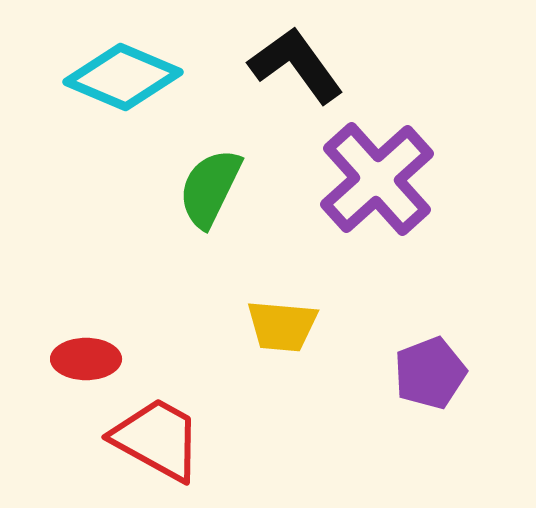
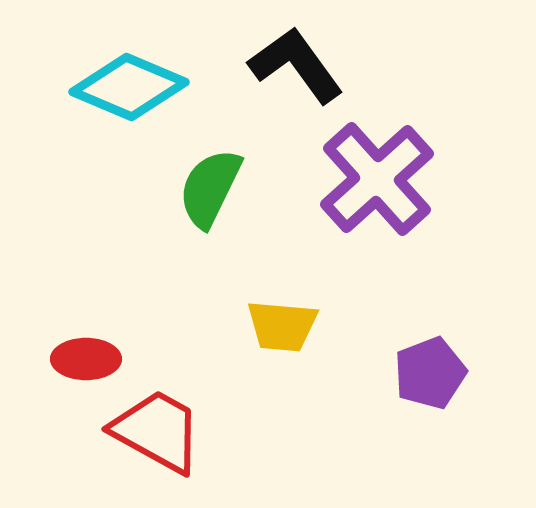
cyan diamond: moved 6 px right, 10 px down
red trapezoid: moved 8 px up
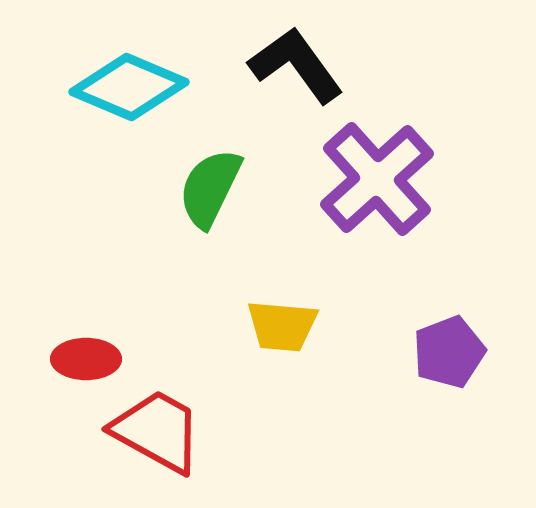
purple pentagon: moved 19 px right, 21 px up
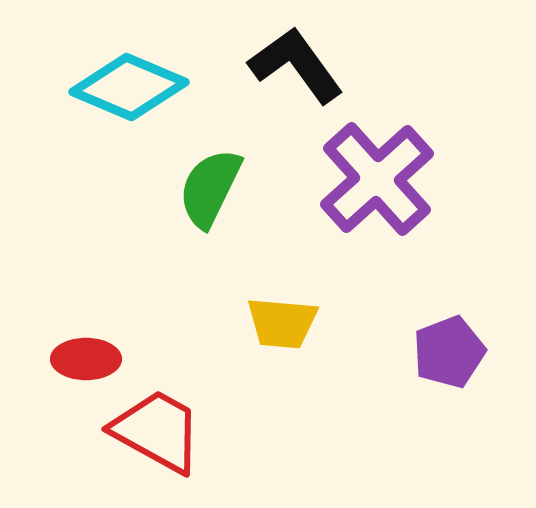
yellow trapezoid: moved 3 px up
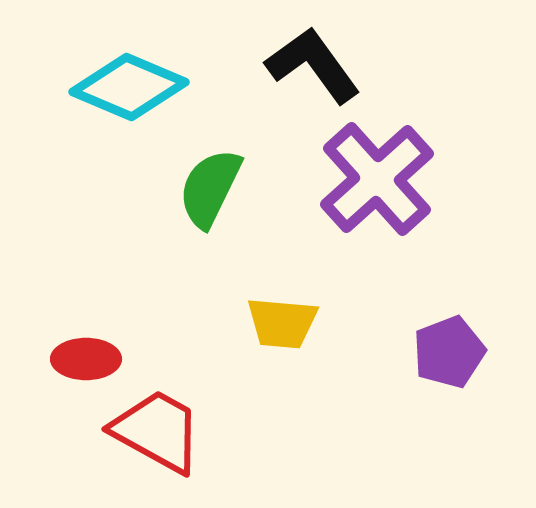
black L-shape: moved 17 px right
